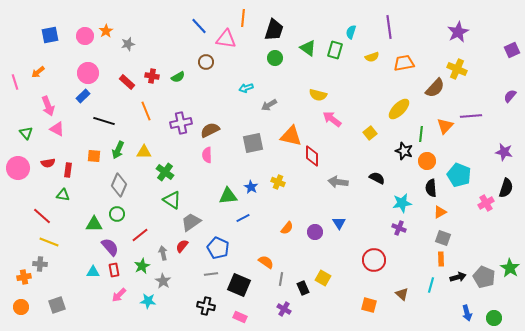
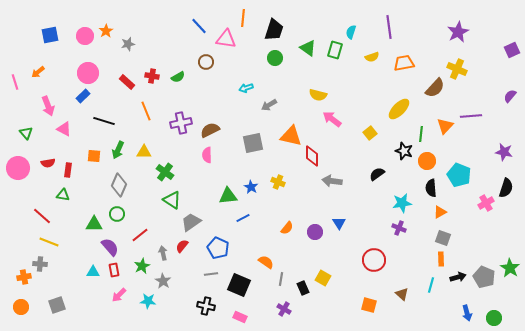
pink triangle at (57, 129): moved 7 px right
black semicircle at (377, 178): moved 4 px up; rotated 63 degrees counterclockwise
gray arrow at (338, 182): moved 6 px left, 1 px up
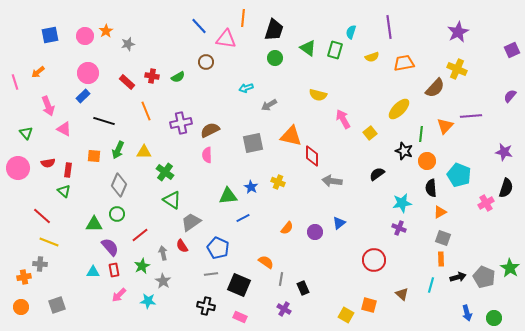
pink arrow at (332, 119): moved 11 px right; rotated 24 degrees clockwise
green triangle at (63, 195): moved 1 px right, 4 px up; rotated 32 degrees clockwise
blue triangle at (339, 223): rotated 24 degrees clockwise
red semicircle at (182, 246): rotated 72 degrees counterclockwise
yellow square at (323, 278): moved 23 px right, 37 px down
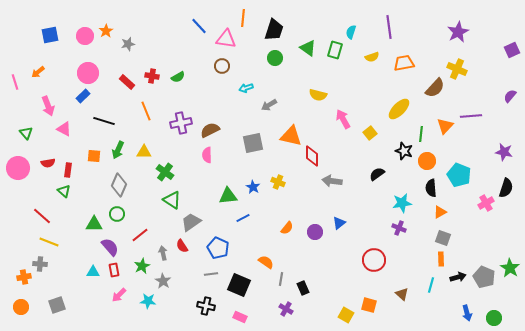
brown circle at (206, 62): moved 16 px right, 4 px down
blue star at (251, 187): moved 2 px right
purple cross at (284, 309): moved 2 px right
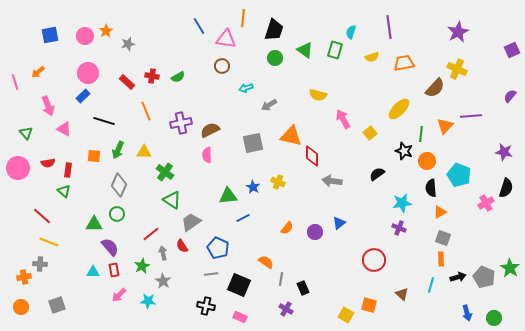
blue line at (199, 26): rotated 12 degrees clockwise
green triangle at (308, 48): moved 3 px left, 2 px down
red line at (140, 235): moved 11 px right, 1 px up
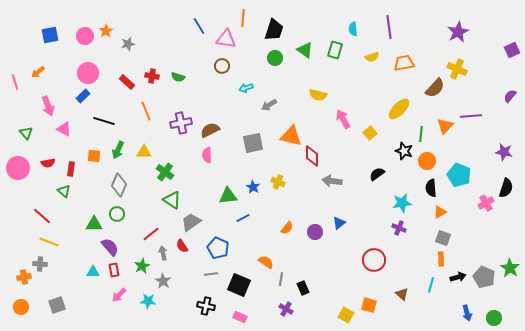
cyan semicircle at (351, 32): moved 2 px right, 3 px up; rotated 24 degrees counterclockwise
green semicircle at (178, 77): rotated 48 degrees clockwise
red rectangle at (68, 170): moved 3 px right, 1 px up
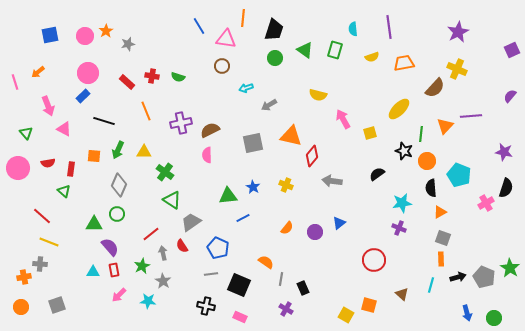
yellow square at (370, 133): rotated 24 degrees clockwise
red diamond at (312, 156): rotated 40 degrees clockwise
yellow cross at (278, 182): moved 8 px right, 3 px down
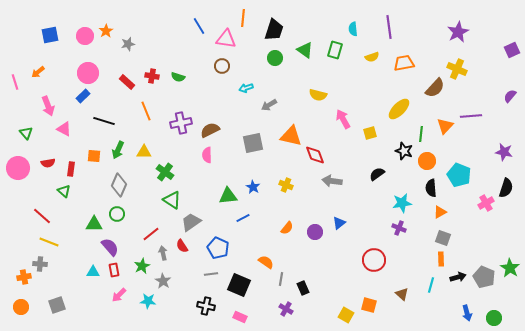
red diamond at (312, 156): moved 3 px right, 1 px up; rotated 60 degrees counterclockwise
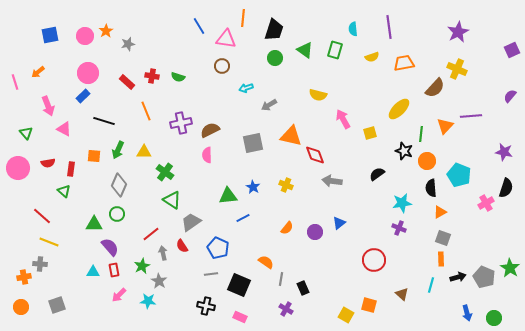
gray star at (163, 281): moved 4 px left
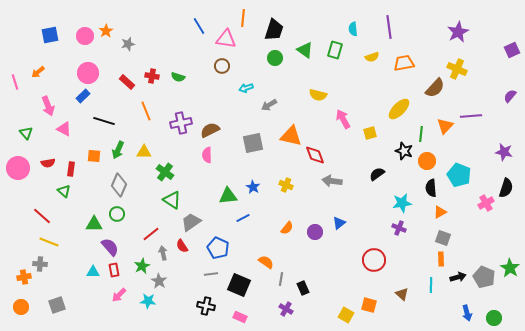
cyan line at (431, 285): rotated 14 degrees counterclockwise
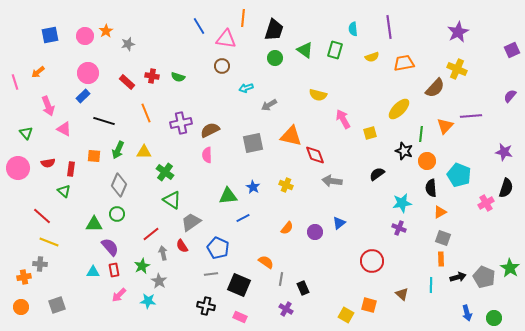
orange line at (146, 111): moved 2 px down
red circle at (374, 260): moved 2 px left, 1 px down
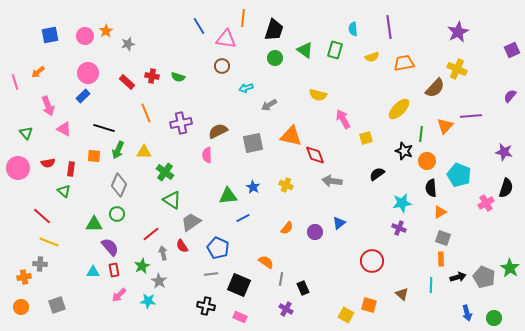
black line at (104, 121): moved 7 px down
brown semicircle at (210, 130): moved 8 px right, 1 px down
yellow square at (370, 133): moved 4 px left, 5 px down
